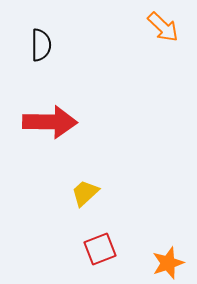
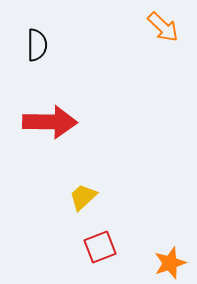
black semicircle: moved 4 px left
yellow trapezoid: moved 2 px left, 4 px down
red square: moved 2 px up
orange star: moved 2 px right
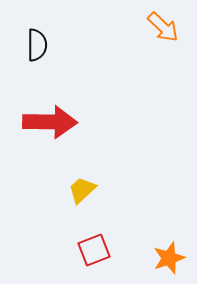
yellow trapezoid: moved 1 px left, 7 px up
red square: moved 6 px left, 3 px down
orange star: moved 1 px left, 5 px up
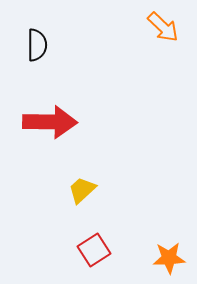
red square: rotated 12 degrees counterclockwise
orange star: rotated 16 degrees clockwise
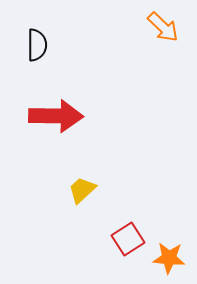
red arrow: moved 6 px right, 6 px up
red square: moved 34 px right, 11 px up
orange star: rotated 8 degrees clockwise
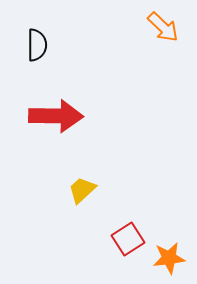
orange star: rotated 12 degrees counterclockwise
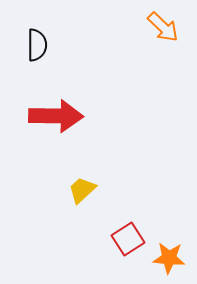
orange star: rotated 12 degrees clockwise
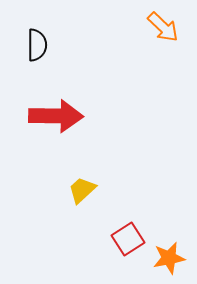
orange star: rotated 16 degrees counterclockwise
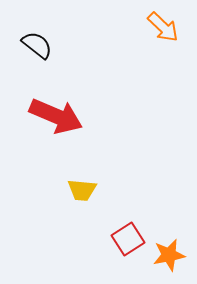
black semicircle: rotated 52 degrees counterclockwise
red arrow: rotated 22 degrees clockwise
yellow trapezoid: rotated 132 degrees counterclockwise
orange star: moved 3 px up
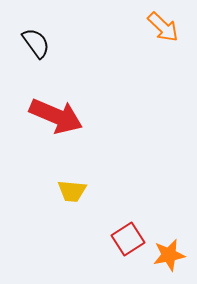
black semicircle: moved 1 px left, 2 px up; rotated 16 degrees clockwise
yellow trapezoid: moved 10 px left, 1 px down
